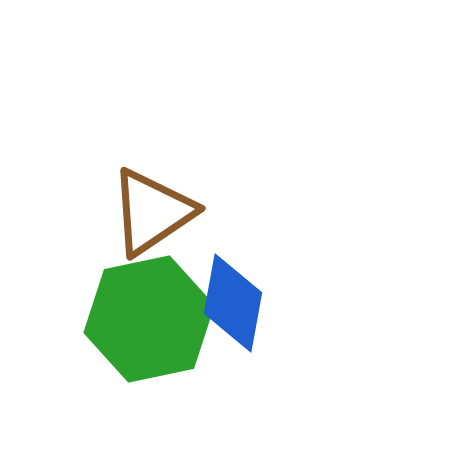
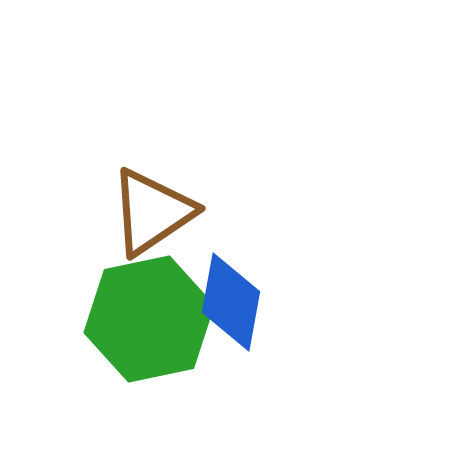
blue diamond: moved 2 px left, 1 px up
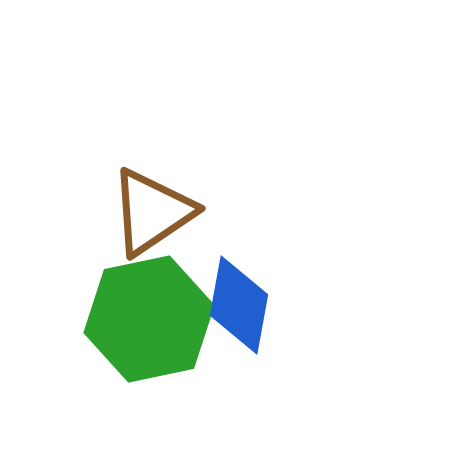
blue diamond: moved 8 px right, 3 px down
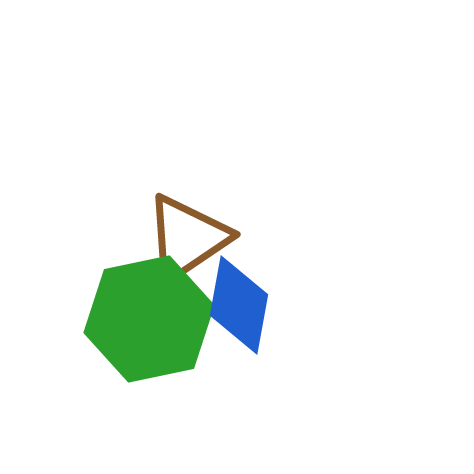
brown triangle: moved 35 px right, 26 px down
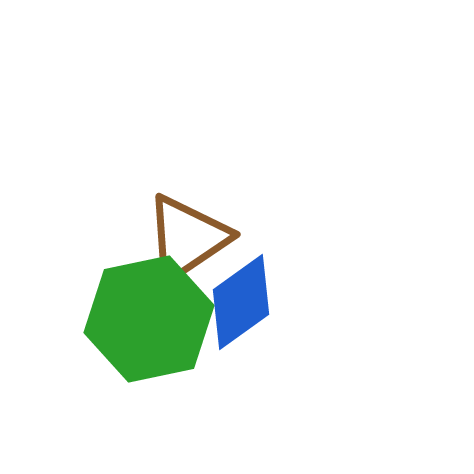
blue diamond: moved 2 px right, 3 px up; rotated 44 degrees clockwise
